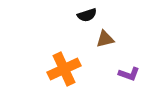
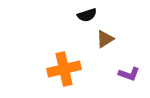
brown triangle: rotated 18 degrees counterclockwise
orange cross: rotated 12 degrees clockwise
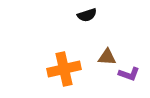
brown triangle: moved 2 px right, 18 px down; rotated 36 degrees clockwise
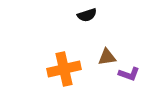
brown triangle: rotated 12 degrees counterclockwise
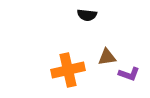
black semicircle: rotated 24 degrees clockwise
orange cross: moved 4 px right, 1 px down
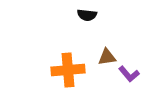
orange cross: rotated 8 degrees clockwise
purple L-shape: rotated 30 degrees clockwise
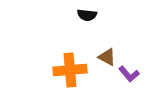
brown triangle: rotated 36 degrees clockwise
orange cross: moved 2 px right
